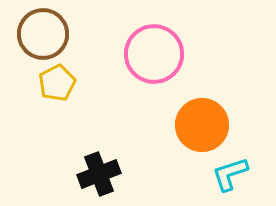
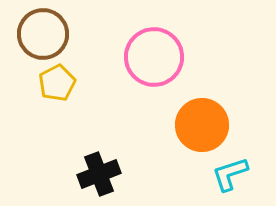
pink circle: moved 3 px down
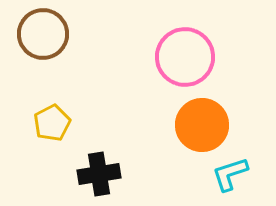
pink circle: moved 31 px right
yellow pentagon: moved 5 px left, 40 px down
black cross: rotated 12 degrees clockwise
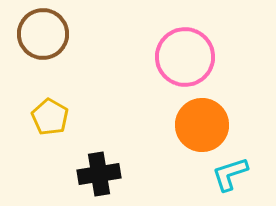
yellow pentagon: moved 2 px left, 6 px up; rotated 15 degrees counterclockwise
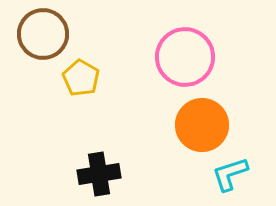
yellow pentagon: moved 31 px right, 39 px up
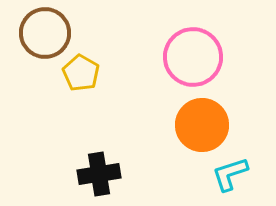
brown circle: moved 2 px right, 1 px up
pink circle: moved 8 px right
yellow pentagon: moved 5 px up
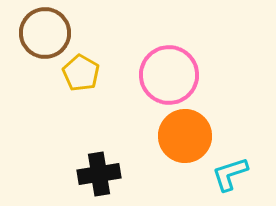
pink circle: moved 24 px left, 18 px down
orange circle: moved 17 px left, 11 px down
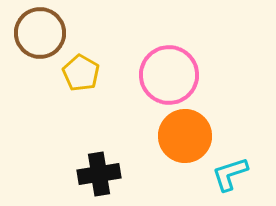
brown circle: moved 5 px left
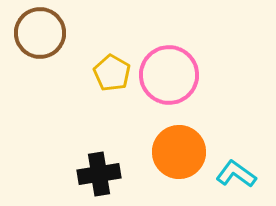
yellow pentagon: moved 31 px right
orange circle: moved 6 px left, 16 px down
cyan L-shape: moved 6 px right; rotated 54 degrees clockwise
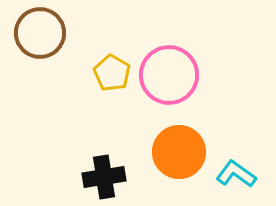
black cross: moved 5 px right, 3 px down
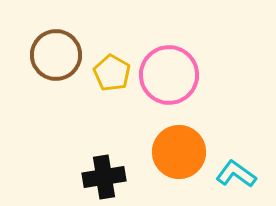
brown circle: moved 16 px right, 22 px down
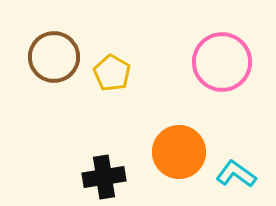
brown circle: moved 2 px left, 2 px down
pink circle: moved 53 px right, 13 px up
